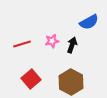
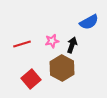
brown hexagon: moved 9 px left, 14 px up
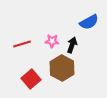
pink star: rotated 16 degrees clockwise
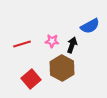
blue semicircle: moved 1 px right, 4 px down
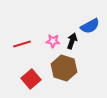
pink star: moved 1 px right
black arrow: moved 4 px up
brown hexagon: moved 2 px right; rotated 10 degrees counterclockwise
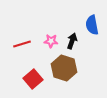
blue semicircle: moved 2 px right, 1 px up; rotated 108 degrees clockwise
pink star: moved 2 px left
red square: moved 2 px right
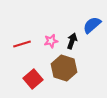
blue semicircle: rotated 60 degrees clockwise
pink star: rotated 16 degrees counterclockwise
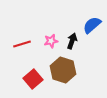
brown hexagon: moved 1 px left, 2 px down
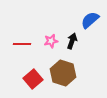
blue semicircle: moved 2 px left, 5 px up
red line: rotated 18 degrees clockwise
brown hexagon: moved 3 px down
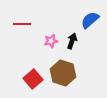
red line: moved 20 px up
